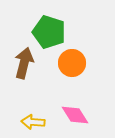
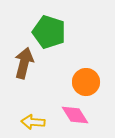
orange circle: moved 14 px right, 19 px down
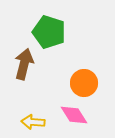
brown arrow: moved 1 px down
orange circle: moved 2 px left, 1 px down
pink diamond: moved 1 px left
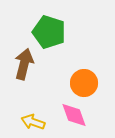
pink diamond: rotated 12 degrees clockwise
yellow arrow: rotated 15 degrees clockwise
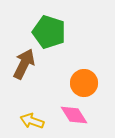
brown arrow: rotated 12 degrees clockwise
pink diamond: rotated 12 degrees counterclockwise
yellow arrow: moved 1 px left, 1 px up
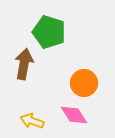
brown arrow: rotated 16 degrees counterclockwise
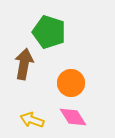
orange circle: moved 13 px left
pink diamond: moved 1 px left, 2 px down
yellow arrow: moved 1 px up
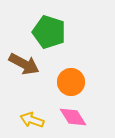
brown arrow: rotated 108 degrees clockwise
orange circle: moved 1 px up
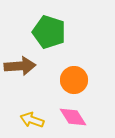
brown arrow: moved 4 px left, 2 px down; rotated 32 degrees counterclockwise
orange circle: moved 3 px right, 2 px up
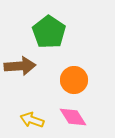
green pentagon: rotated 16 degrees clockwise
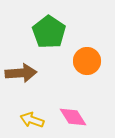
brown arrow: moved 1 px right, 7 px down
orange circle: moved 13 px right, 19 px up
